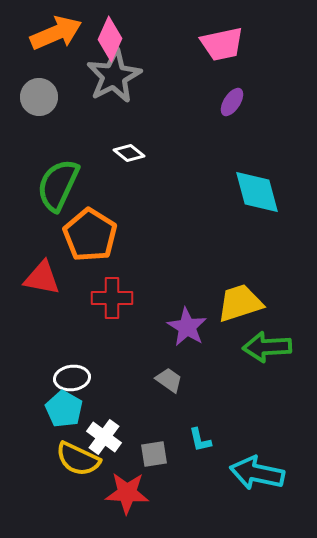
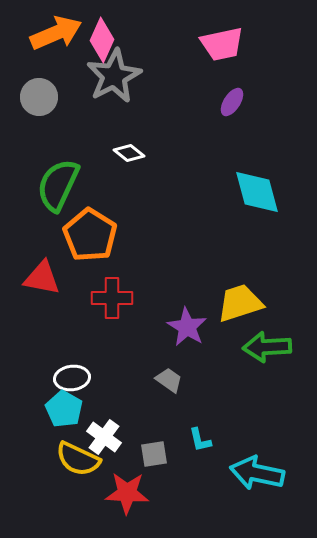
pink diamond: moved 8 px left, 1 px down
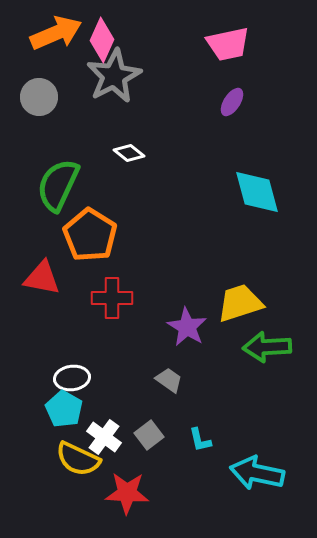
pink trapezoid: moved 6 px right
gray square: moved 5 px left, 19 px up; rotated 28 degrees counterclockwise
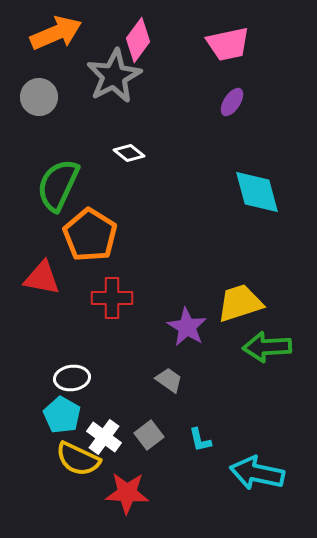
pink diamond: moved 36 px right; rotated 12 degrees clockwise
cyan pentagon: moved 2 px left, 6 px down
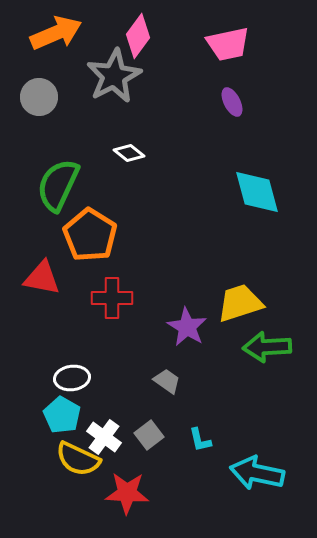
pink diamond: moved 4 px up
purple ellipse: rotated 60 degrees counterclockwise
gray trapezoid: moved 2 px left, 1 px down
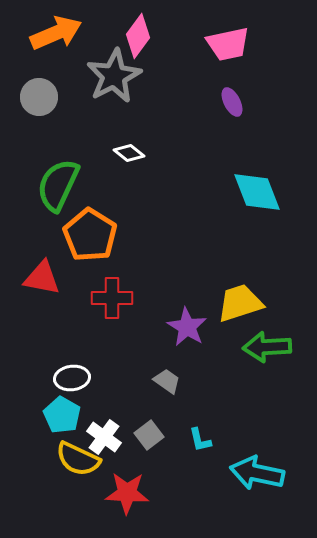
cyan diamond: rotated 6 degrees counterclockwise
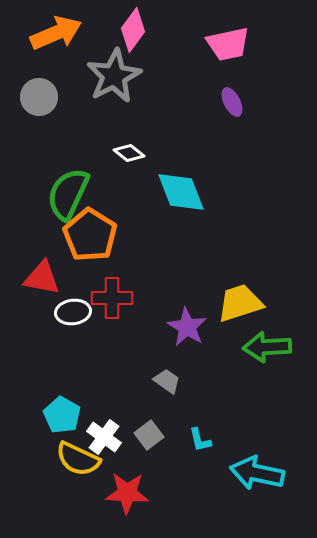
pink diamond: moved 5 px left, 6 px up
green semicircle: moved 10 px right, 9 px down
cyan diamond: moved 76 px left
white ellipse: moved 1 px right, 66 px up
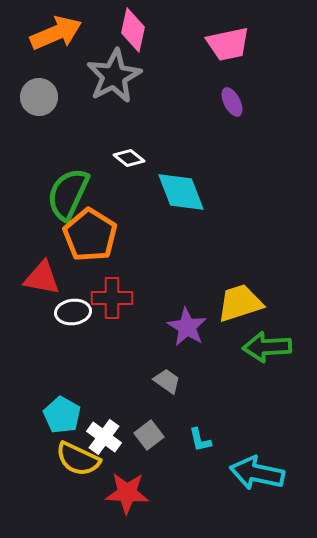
pink diamond: rotated 24 degrees counterclockwise
white diamond: moved 5 px down
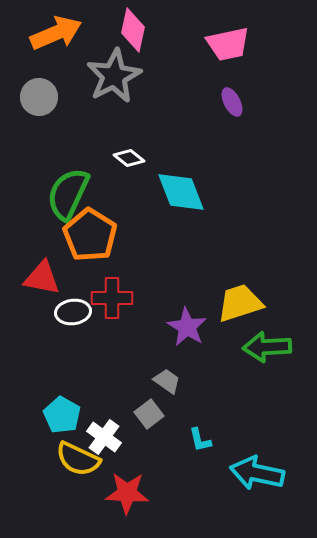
gray square: moved 21 px up
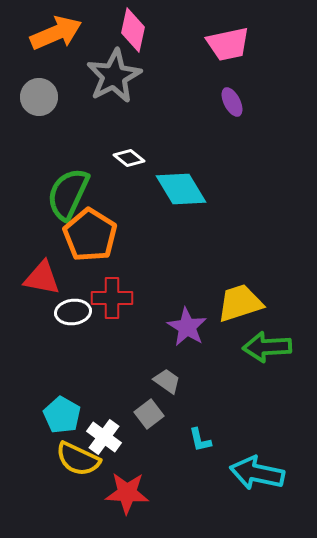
cyan diamond: moved 3 px up; rotated 10 degrees counterclockwise
